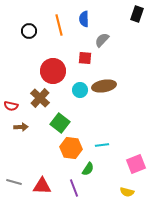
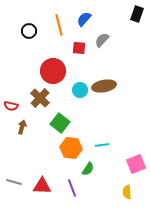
blue semicircle: rotated 42 degrees clockwise
red square: moved 6 px left, 10 px up
brown arrow: moved 1 px right; rotated 72 degrees counterclockwise
purple line: moved 2 px left
yellow semicircle: rotated 72 degrees clockwise
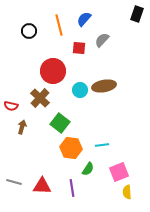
pink square: moved 17 px left, 8 px down
purple line: rotated 12 degrees clockwise
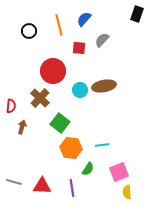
red semicircle: rotated 96 degrees counterclockwise
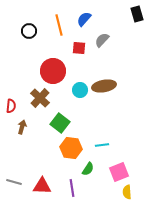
black rectangle: rotated 35 degrees counterclockwise
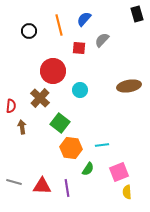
brown ellipse: moved 25 px right
brown arrow: rotated 24 degrees counterclockwise
purple line: moved 5 px left
